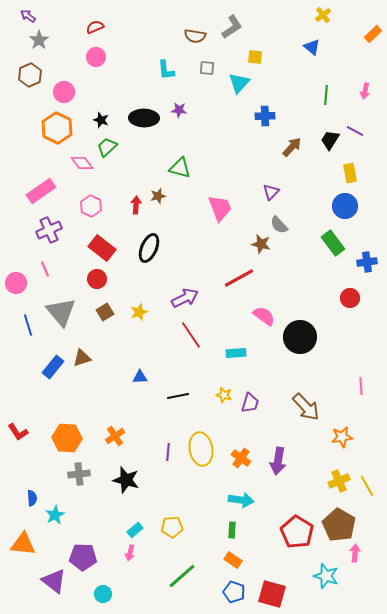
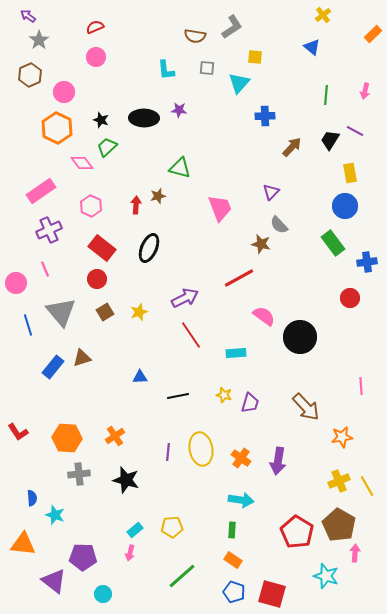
cyan star at (55, 515): rotated 24 degrees counterclockwise
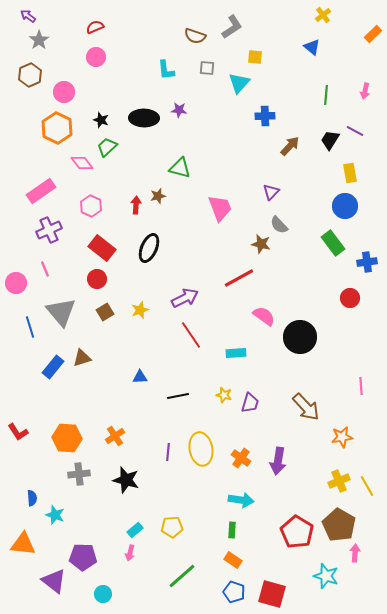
brown semicircle at (195, 36): rotated 10 degrees clockwise
brown arrow at (292, 147): moved 2 px left, 1 px up
yellow star at (139, 312): moved 1 px right, 2 px up
blue line at (28, 325): moved 2 px right, 2 px down
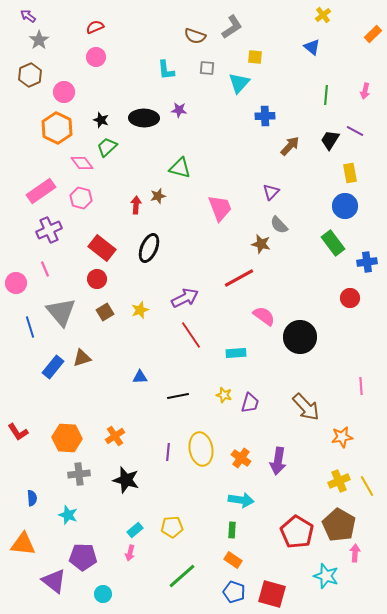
pink hexagon at (91, 206): moved 10 px left, 8 px up; rotated 10 degrees counterclockwise
cyan star at (55, 515): moved 13 px right
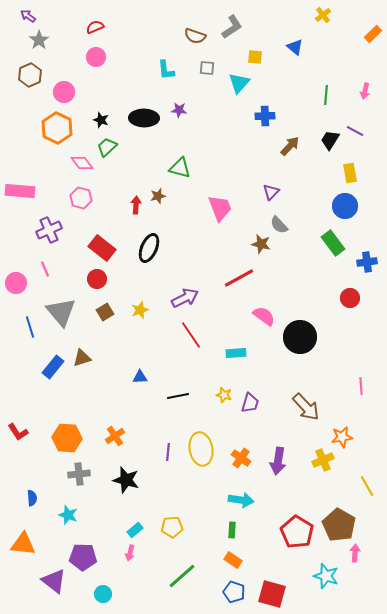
blue triangle at (312, 47): moved 17 px left
pink rectangle at (41, 191): moved 21 px left; rotated 40 degrees clockwise
yellow cross at (339, 481): moved 16 px left, 21 px up
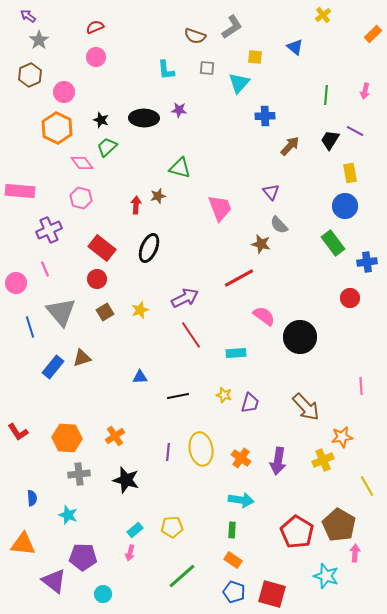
purple triangle at (271, 192): rotated 24 degrees counterclockwise
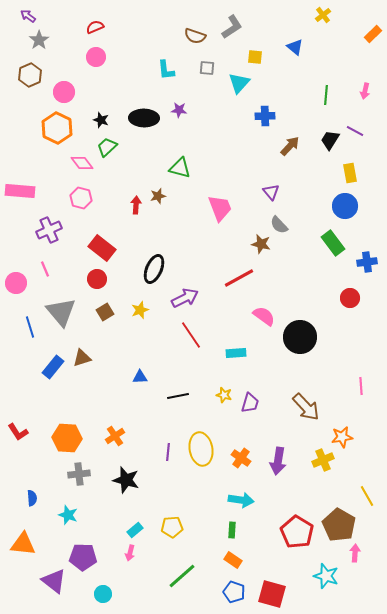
black ellipse at (149, 248): moved 5 px right, 21 px down
yellow line at (367, 486): moved 10 px down
